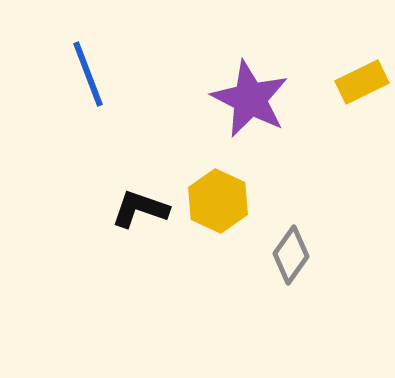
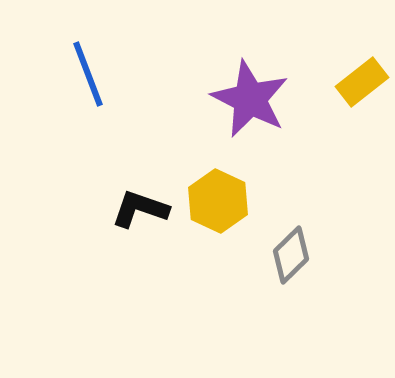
yellow rectangle: rotated 12 degrees counterclockwise
gray diamond: rotated 10 degrees clockwise
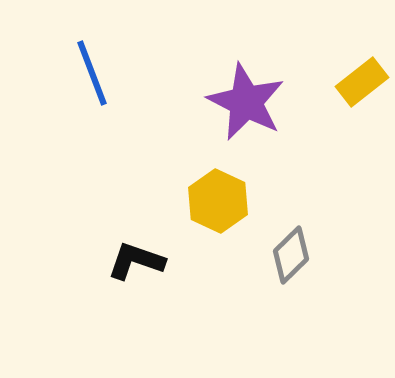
blue line: moved 4 px right, 1 px up
purple star: moved 4 px left, 3 px down
black L-shape: moved 4 px left, 52 px down
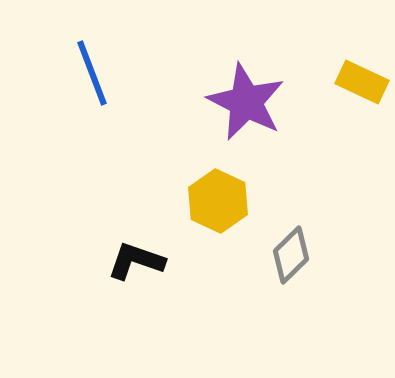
yellow rectangle: rotated 63 degrees clockwise
